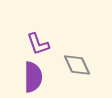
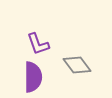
gray diamond: rotated 12 degrees counterclockwise
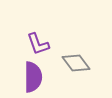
gray diamond: moved 1 px left, 2 px up
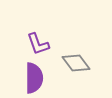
purple semicircle: moved 1 px right, 1 px down
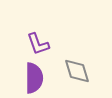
gray diamond: moved 1 px right, 8 px down; rotated 20 degrees clockwise
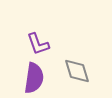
purple semicircle: rotated 8 degrees clockwise
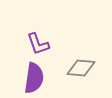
gray diamond: moved 4 px right, 3 px up; rotated 68 degrees counterclockwise
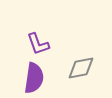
gray diamond: rotated 16 degrees counterclockwise
